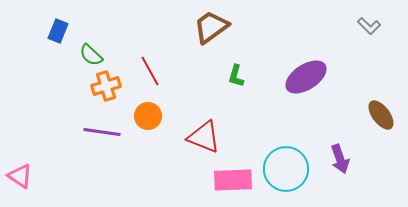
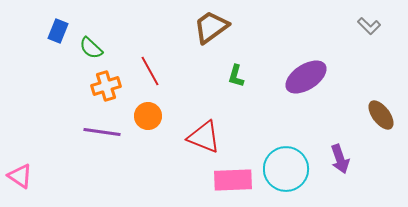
green semicircle: moved 7 px up
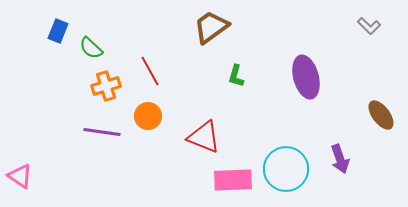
purple ellipse: rotated 72 degrees counterclockwise
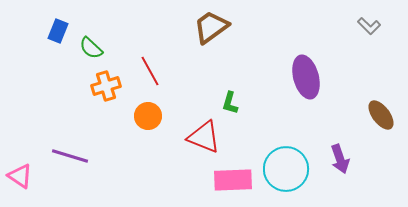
green L-shape: moved 6 px left, 27 px down
purple line: moved 32 px left, 24 px down; rotated 9 degrees clockwise
